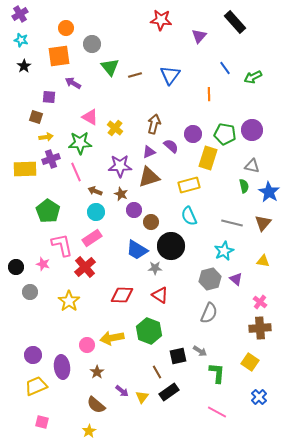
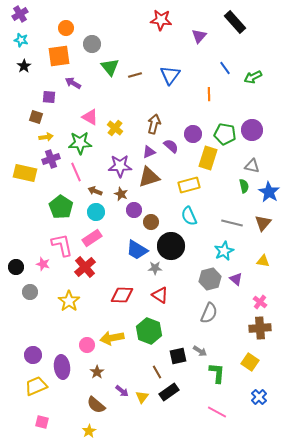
yellow rectangle at (25, 169): moved 4 px down; rotated 15 degrees clockwise
green pentagon at (48, 211): moved 13 px right, 4 px up
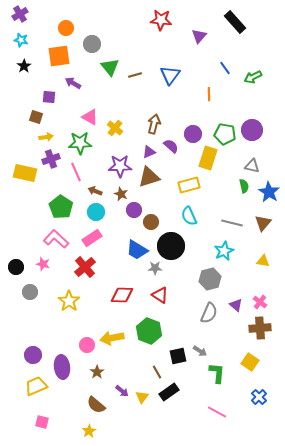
pink L-shape at (62, 245): moved 6 px left, 6 px up; rotated 35 degrees counterclockwise
purple triangle at (236, 279): moved 26 px down
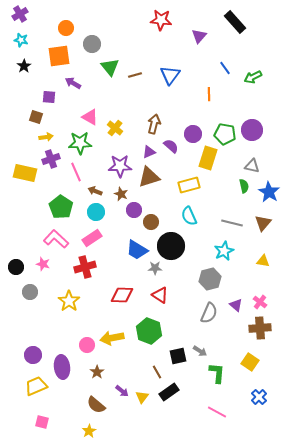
red cross at (85, 267): rotated 25 degrees clockwise
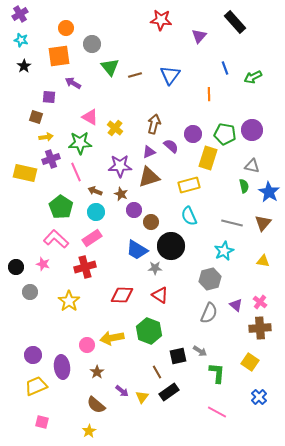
blue line at (225, 68): rotated 16 degrees clockwise
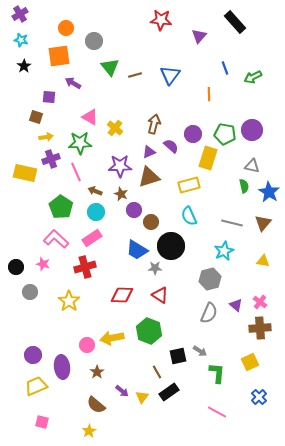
gray circle at (92, 44): moved 2 px right, 3 px up
yellow square at (250, 362): rotated 30 degrees clockwise
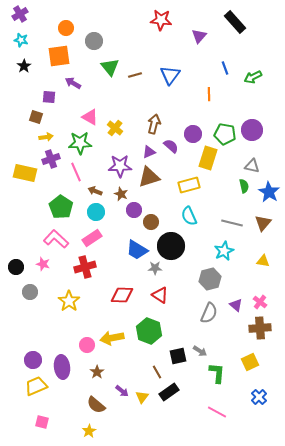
purple circle at (33, 355): moved 5 px down
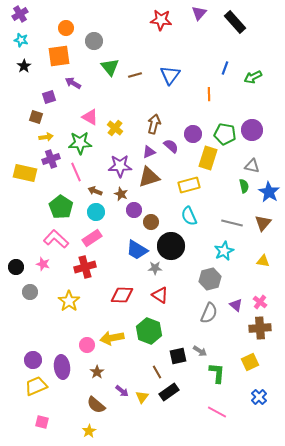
purple triangle at (199, 36): moved 23 px up
blue line at (225, 68): rotated 40 degrees clockwise
purple square at (49, 97): rotated 24 degrees counterclockwise
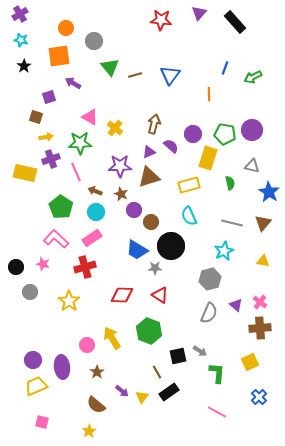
green semicircle at (244, 186): moved 14 px left, 3 px up
yellow arrow at (112, 338): rotated 70 degrees clockwise
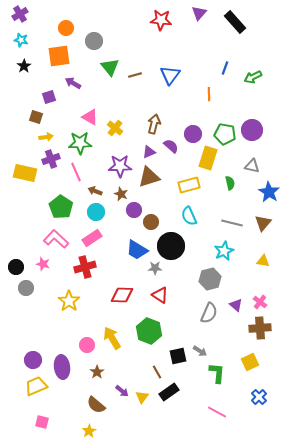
gray circle at (30, 292): moved 4 px left, 4 px up
